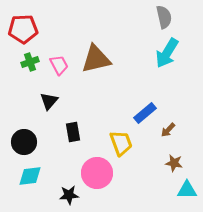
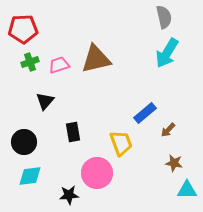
pink trapezoid: rotated 80 degrees counterclockwise
black triangle: moved 4 px left
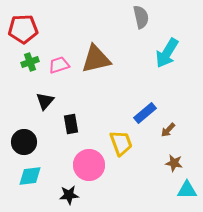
gray semicircle: moved 23 px left
black rectangle: moved 2 px left, 8 px up
pink circle: moved 8 px left, 8 px up
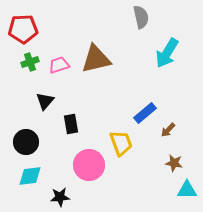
black circle: moved 2 px right
black star: moved 9 px left, 2 px down
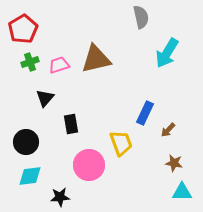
red pentagon: rotated 28 degrees counterclockwise
black triangle: moved 3 px up
blue rectangle: rotated 25 degrees counterclockwise
cyan triangle: moved 5 px left, 2 px down
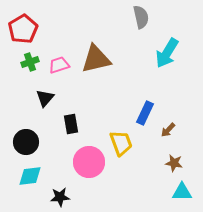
pink circle: moved 3 px up
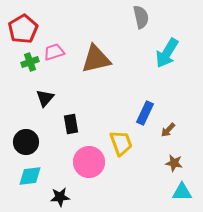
pink trapezoid: moved 5 px left, 13 px up
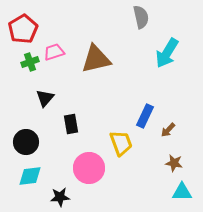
blue rectangle: moved 3 px down
pink circle: moved 6 px down
